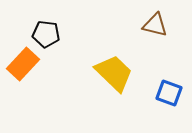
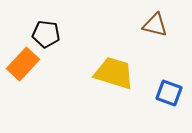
yellow trapezoid: rotated 27 degrees counterclockwise
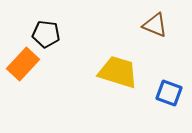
brown triangle: rotated 8 degrees clockwise
yellow trapezoid: moved 4 px right, 1 px up
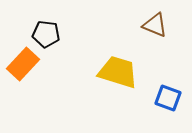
blue square: moved 1 px left, 5 px down
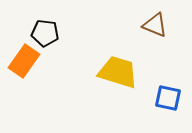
black pentagon: moved 1 px left, 1 px up
orange rectangle: moved 1 px right, 3 px up; rotated 8 degrees counterclockwise
blue square: rotated 8 degrees counterclockwise
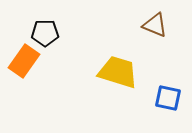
black pentagon: rotated 8 degrees counterclockwise
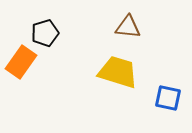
brown triangle: moved 27 px left, 2 px down; rotated 16 degrees counterclockwise
black pentagon: rotated 16 degrees counterclockwise
orange rectangle: moved 3 px left, 1 px down
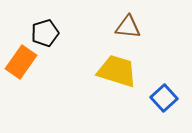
yellow trapezoid: moved 1 px left, 1 px up
blue square: moved 4 px left; rotated 36 degrees clockwise
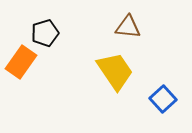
yellow trapezoid: moved 2 px left; rotated 39 degrees clockwise
blue square: moved 1 px left, 1 px down
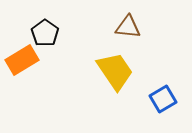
black pentagon: rotated 20 degrees counterclockwise
orange rectangle: moved 1 px right, 2 px up; rotated 24 degrees clockwise
blue square: rotated 12 degrees clockwise
